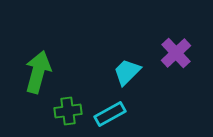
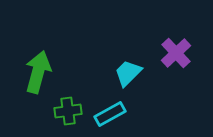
cyan trapezoid: moved 1 px right, 1 px down
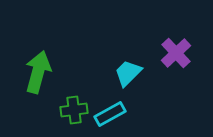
green cross: moved 6 px right, 1 px up
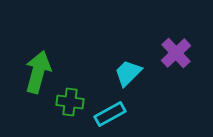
green cross: moved 4 px left, 8 px up; rotated 16 degrees clockwise
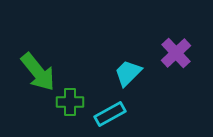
green arrow: rotated 126 degrees clockwise
green cross: rotated 8 degrees counterclockwise
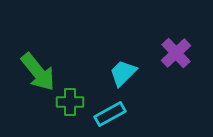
cyan trapezoid: moved 5 px left
